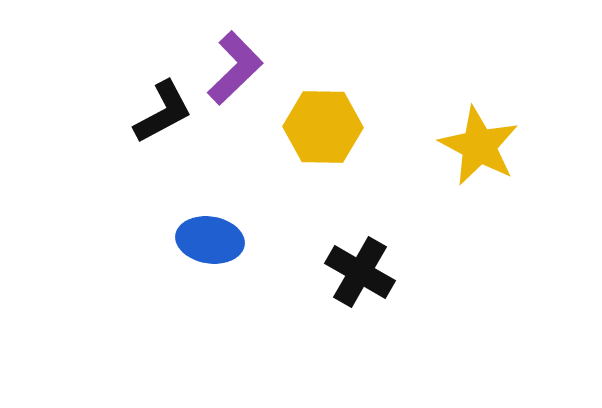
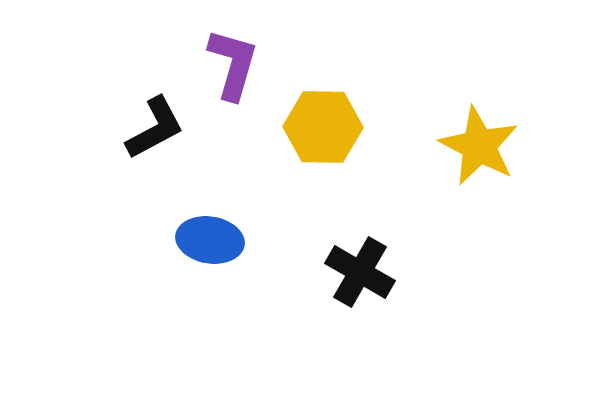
purple L-shape: moved 2 px left, 4 px up; rotated 30 degrees counterclockwise
black L-shape: moved 8 px left, 16 px down
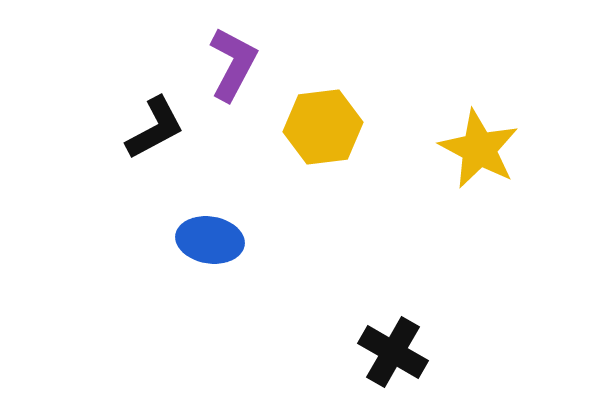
purple L-shape: rotated 12 degrees clockwise
yellow hexagon: rotated 8 degrees counterclockwise
yellow star: moved 3 px down
black cross: moved 33 px right, 80 px down
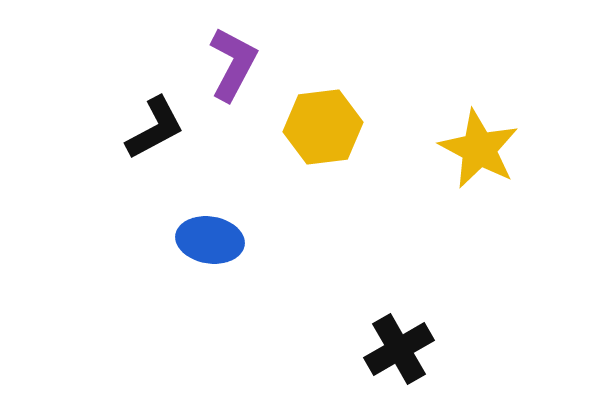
black cross: moved 6 px right, 3 px up; rotated 30 degrees clockwise
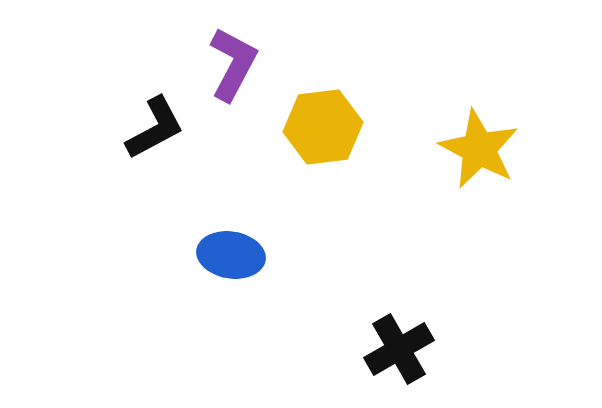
blue ellipse: moved 21 px right, 15 px down
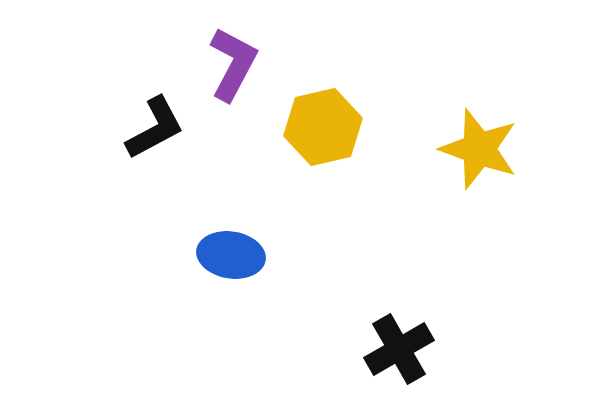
yellow hexagon: rotated 6 degrees counterclockwise
yellow star: rotated 8 degrees counterclockwise
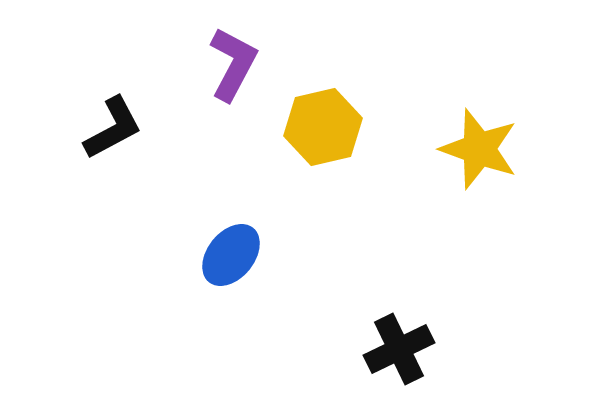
black L-shape: moved 42 px left
blue ellipse: rotated 60 degrees counterclockwise
black cross: rotated 4 degrees clockwise
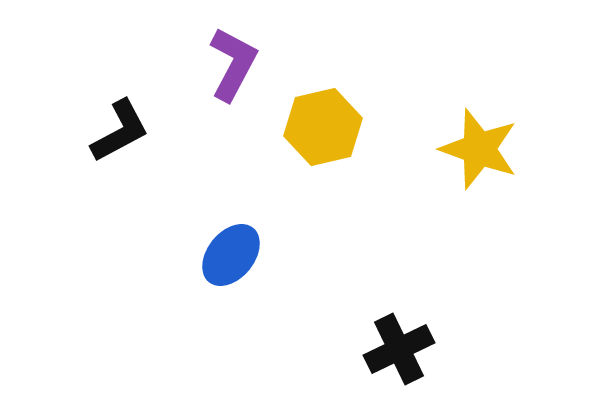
black L-shape: moved 7 px right, 3 px down
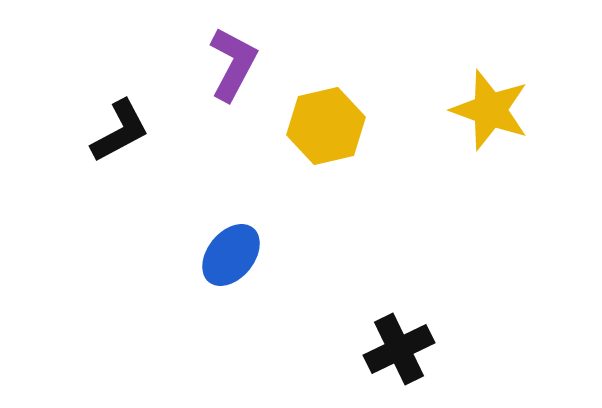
yellow hexagon: moved 3 px right, 1 px up
yellow star: moved 11 px right, 39 px up
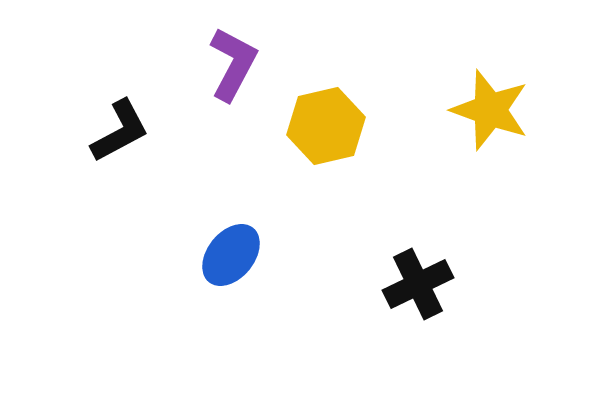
black cross: moved 19 px right, 65 px up
